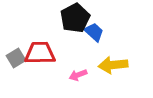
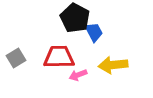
black pentagon: rotated 16 degrees counterclockwise
blue trapezoid: rotated 20 degrees clockwise
red trapezoid: moved 19 px right, 4 px down
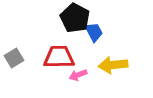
gray square: moved 2 px left
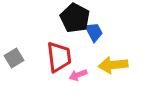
red trapezoid: rotated 84 degrees clockwise
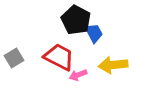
black pentagon: moved 1 px right, 2 px down
blue trapezoid: moved 1 px down
red trapezoid: rotated 56 degrees counterclockwise
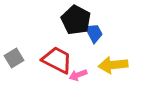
red trapezoid: moved 2 px left, 3 px down
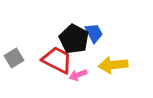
black pentagon: moved 2 px left, 19 px down
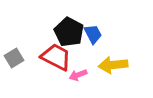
blue trapezoid: moved 1 px left, 1 px down
black pentagon: moved 5 px left, 7 px up
red trapezoid: moved 1 px left, 3 px up
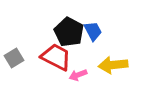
blue trapezoid: moved 3 px up
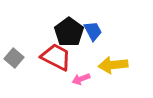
black pentagon: rotated 8 degrees clockwise
gray square: rotated 18 degrees counterclockwise
pink arrow: moved 3 px right, 4 px down
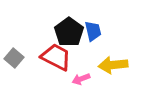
blue trapezoid: rotated 15 degrees clockwise
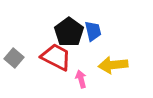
pink arrow: rotated 96 degrees clockwise
